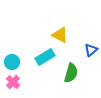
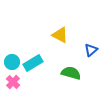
cyan rectangle: moved 12 px left, 6 px down
green semicircle: rotated 90 degrees counterclockwise
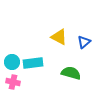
yellow triangle: moved 1 px left, 2 px down
blue triangle: moved 7 px left, 8 px up
cyan rectangle: rotated 24 degrees clockwise
pink cross: rotated 32 degrees counterclockwise
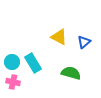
cyan rectangle: rotated 66 degrees clockwise
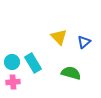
yellow triangle: rotated 18 degrees clockwise
pink cross: rotated 16 degrees counterclockwise
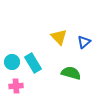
pink cross: moved 3 px right, 4 px down
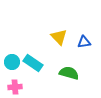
blue triangle: rotated 32 degrees clockwise
cyan rectangle: rotated 24 degrees counterclockwise
green semicircle: moved 2 px left
pink cross: moved 1 px left, 1 px down
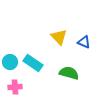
blue triangle: rotated 32 degrees clockwise
cyan circle: moved 2 px left
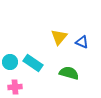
yellow triangle: rotated 24 degrees clockwise
blue triangle: moved 2 px left
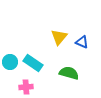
pink cross: moved 11 px right
